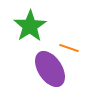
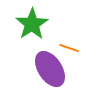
green star: moved 2 px right, 2 px up
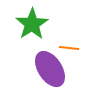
orange line: rotated 12 degrees counterclockwise
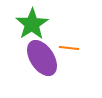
purple ellipse: moved 8 px left, 11 px up
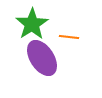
orange line: moved 11 px up
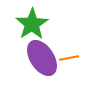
orange line: moved 21 px down; rotated 18 degrees counterclockwise
